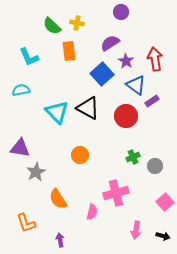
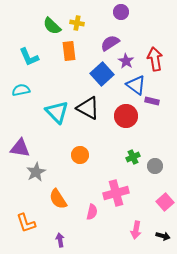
purple rectangle: rotated 48 degrees clockwise
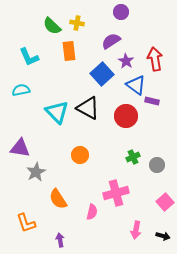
purple semicircle: moved 1 px right, 2 px up
gray circle: moved 2 px right, 1 px up
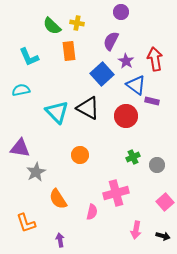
purple semicircle: rotated 30 degrees counterclockwise
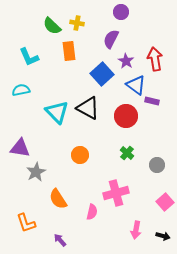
purple semicircle: moved 2 px up
green cross: moved 6 px left, 4 px up; rotated 24 degrees counterclockwise
purple arrow: rotated 32 degrees counterclockwise
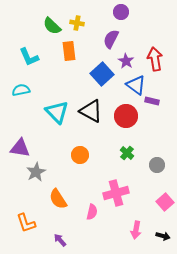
black triangle: moved 3 px right, 3 px down
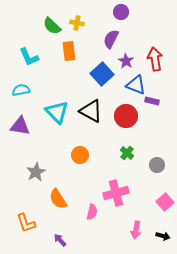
blue triangle: rotated 15 degrees counterclockwise
purple triangle: moved 22 px up
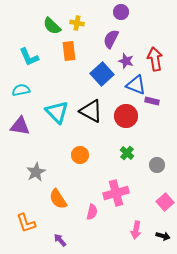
purple star: rotated 14 degrees counterclockwise
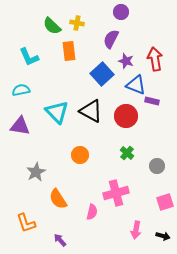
gray circle: moved 1 px down
pink square: rotated 24 degrees clockwise
